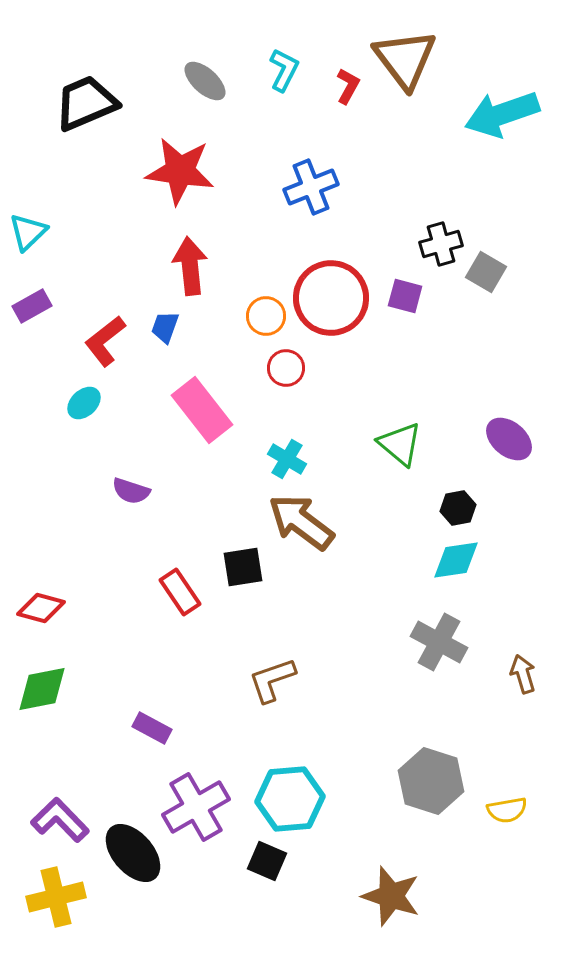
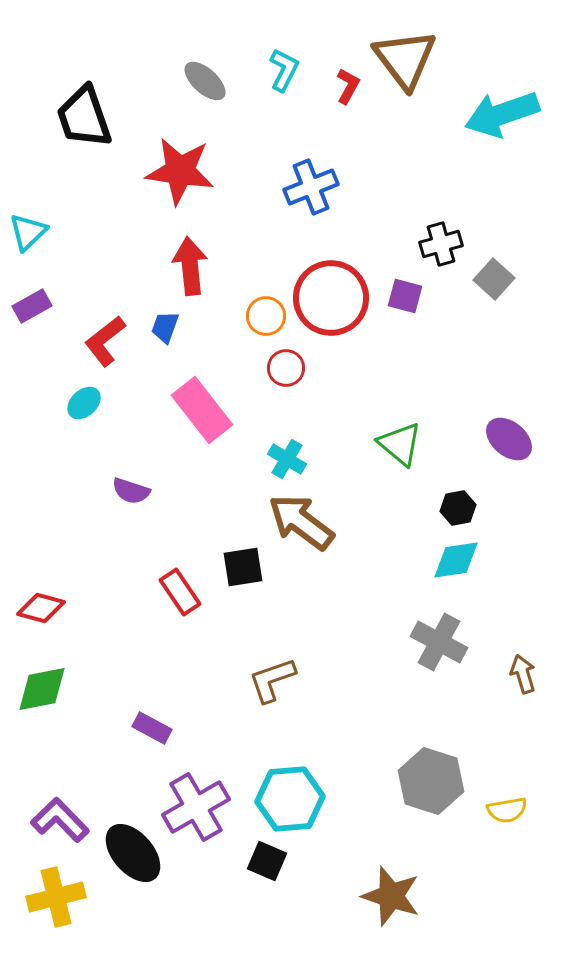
black trapezoid at (86, 103): moved 2 px left, 14 px down; rotated 86 degrees counterclockwise
gray square at (486, 272): moved 8 px right, 7 px down; rotated 12 degrees clockwise
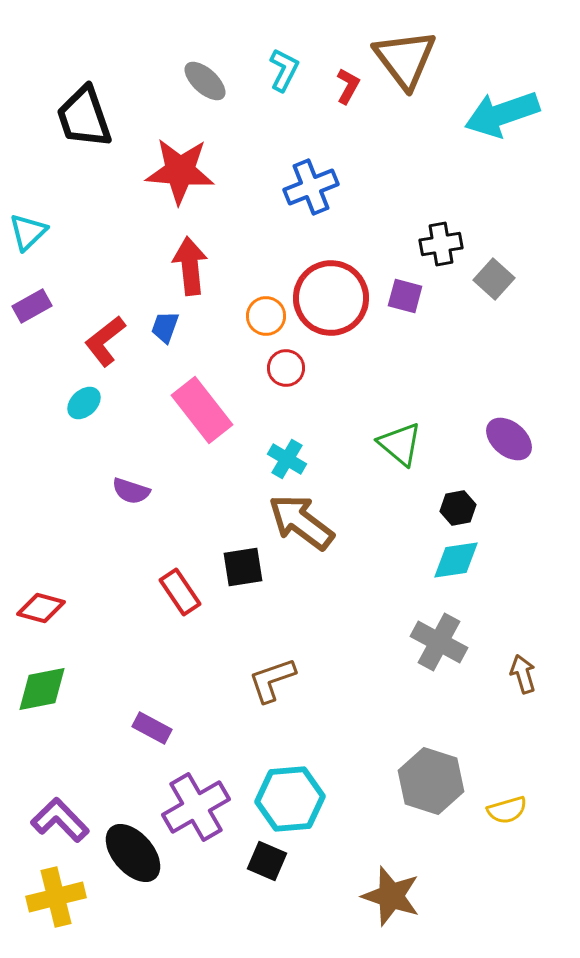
red star at (180, 171): rotated 4 degrees counterclockwise
black cross at (441, 244): rotated 6 degrees clockwise
yellow semicircle at (507, 810): rotated 6 degrees counterclockwise
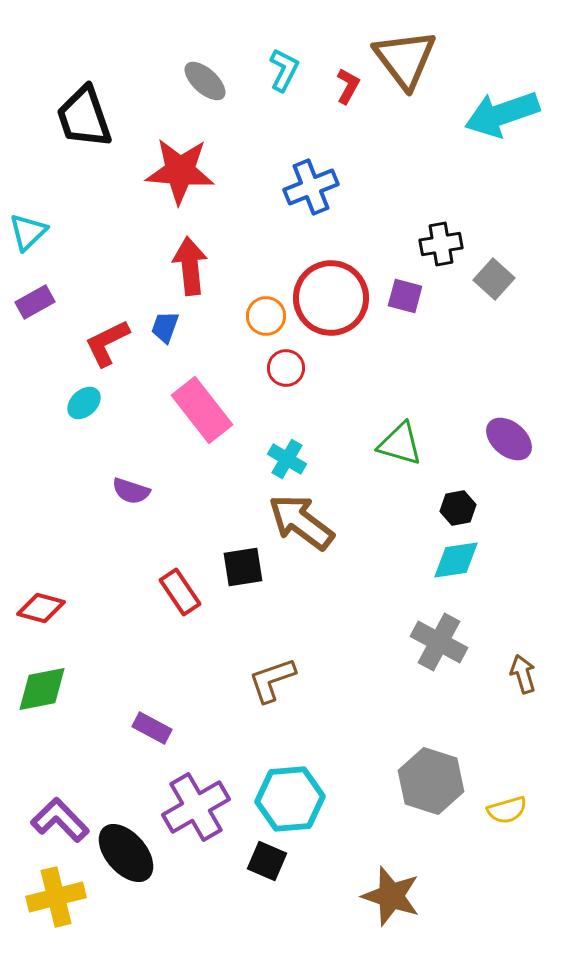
purple rectangle at (32, 306): moved 3 px right, 4 px up
red L-shape at (105, 341): moved 2 px right, 2 px down; rotated 12 degrees clockwise
green triangle at (400, 444): rotated 24 degrees counterclockwise
black ellipse at (133, 853): moved 7 px left
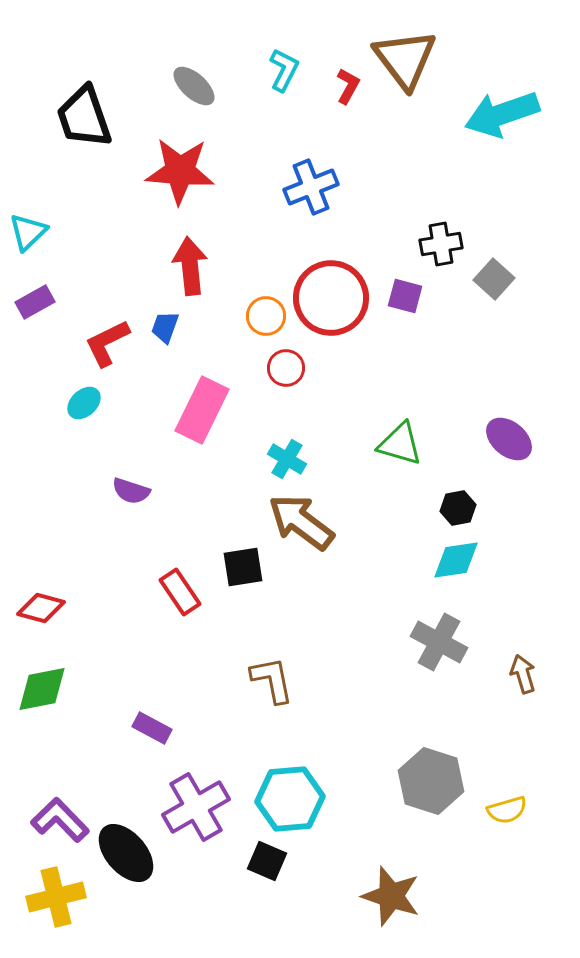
gray ellipse at (205, 81): moved 11 px left, 5 px down
pink rectangle at (202, 410): rotated 64 degrees clockwise
brown L-shape at (272, 680): rotated 98 degrees clockwise
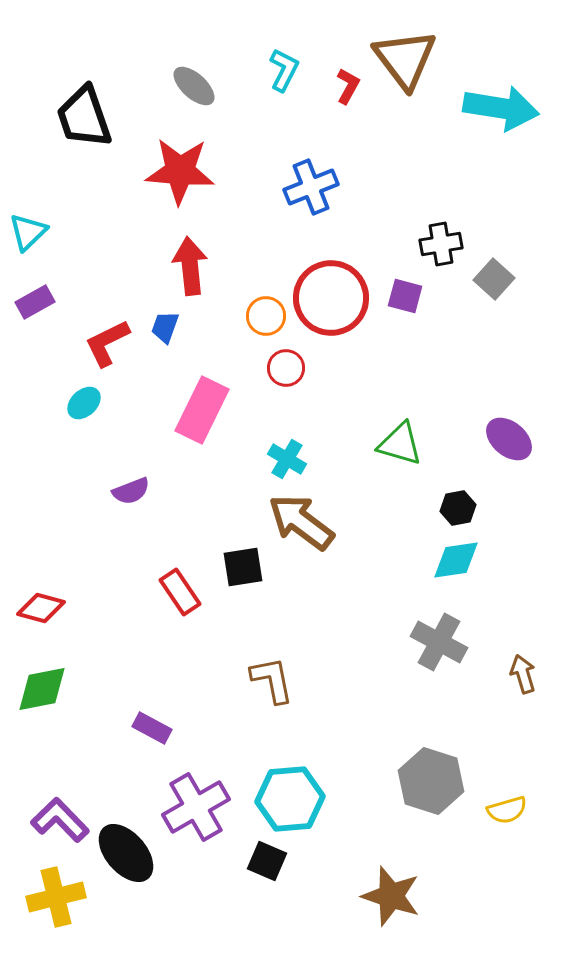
cyan arrow at (502, 114): moved 1 px left, 6 px up; rotated 152 degrees counterclockwise
purple semicircle at (131, 491): rotated 39 degrees counterclockwise
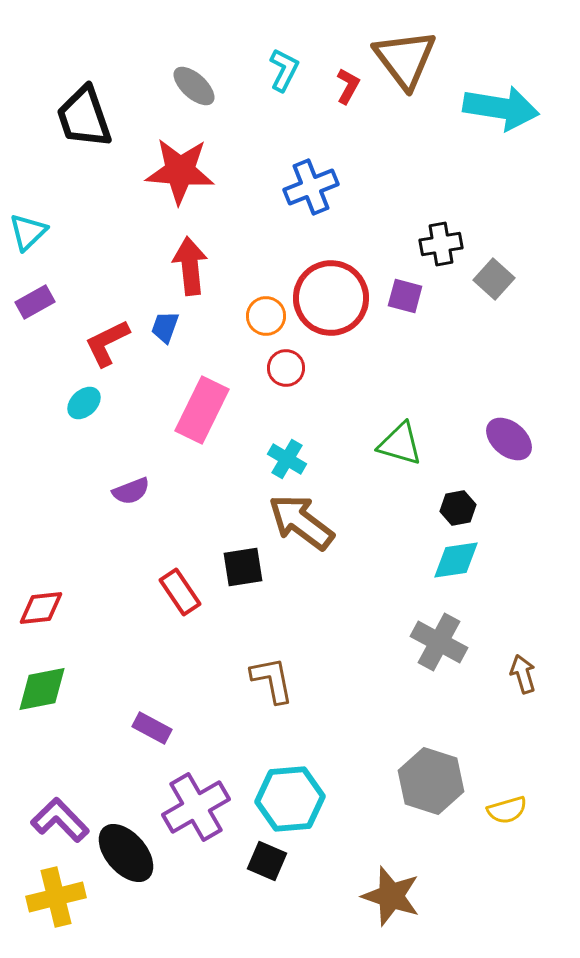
red diamond at (41, 608): rotated 21 degrees counterclockwise
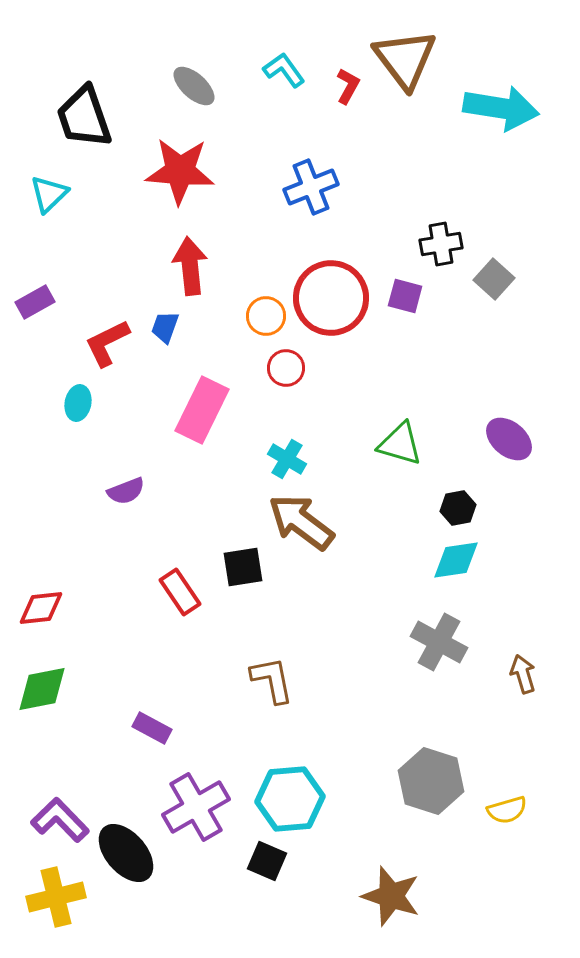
cyan L-shape at (284, 70): rotated 63 degrees counterclockwise
cyan triangle at (28, 232): moved 21 px right, 38 px up
cyan ellipse at (84, 403): moved 6 px left; rotated 36 degrees counterclockwise
purple semicircle at (131, 491): moved 5 px left
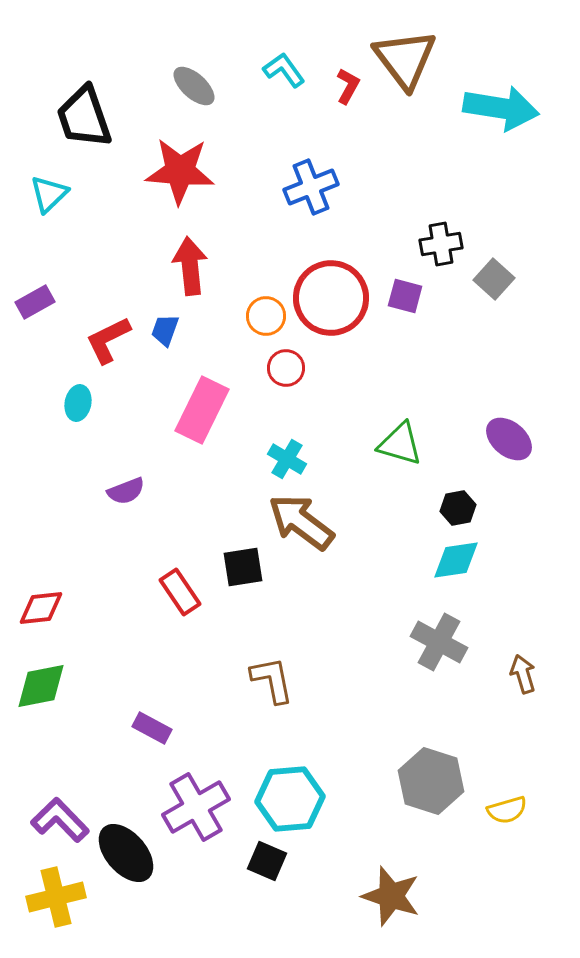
blue trapezoid at (165, 327): moved 3 px down
red L-shape at (107, 343): moved 1 px right, 3 px up
green diamond at (42, 689): moved 1 px left, 3 px up
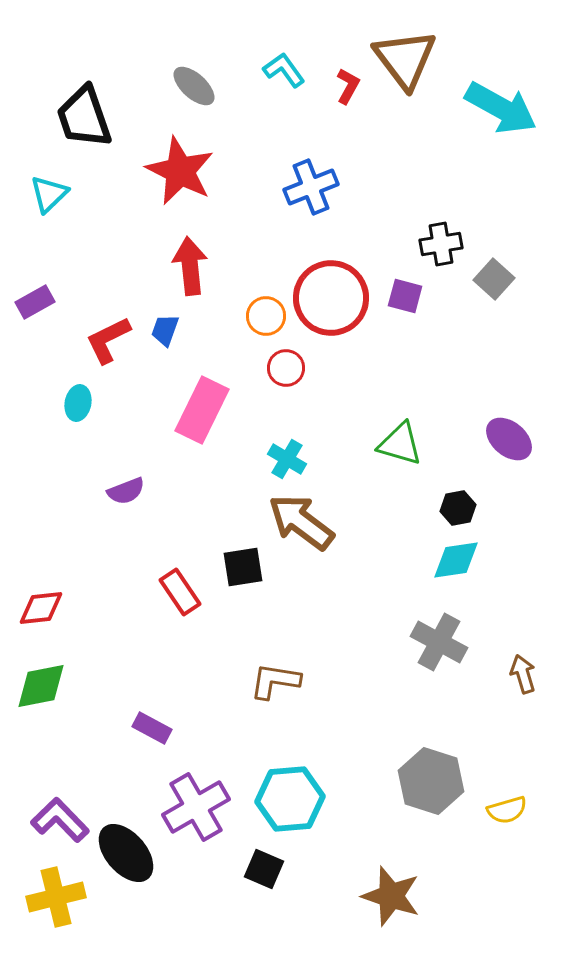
cyan arrow at (501, 108): rotated 20 degrees clockwise
red star at (180, 171): rotated 22 degrees clockwise
brown L-shape at (272, 680): moved 3 px right, 1 px down; rotated 70 degrees counterclockwise
black square at (267, 861): moved 3 px left, 8 px down
